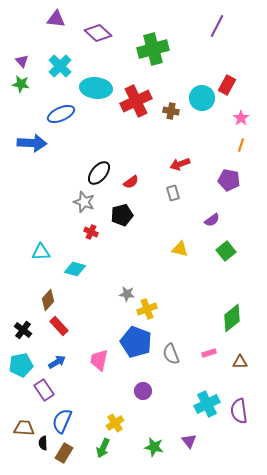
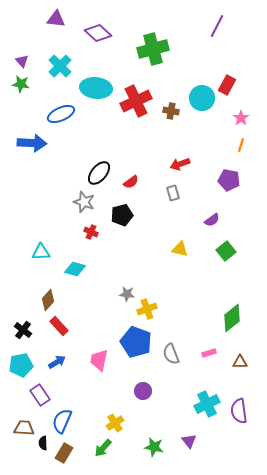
purple rectangle at (44, 390): moved 4 px left, 5 px down
green arrow at (103, 448): rotated 18 degrees clockwise
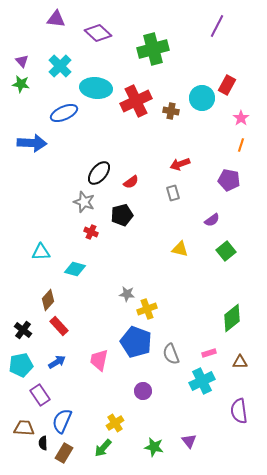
blue ellipse at (61, 114): moved 3 px right, 1 px up
cyan cross at (207, 404): moved 5 px left, 23 px up
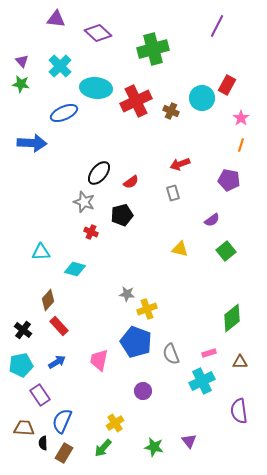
brown cross at (171, 111): rotated 14 degrees clockwise
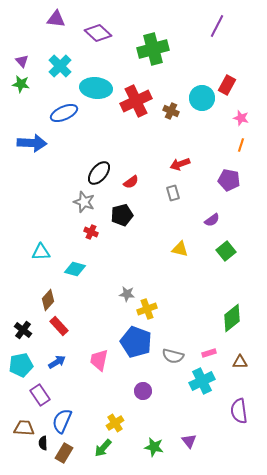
pink star at (241, 118): rotated 21 degrees counterclockwise
gray semicircle at (171, 354): moved 2 px right, 2 px down; rotated 55 degrees counterclockwise
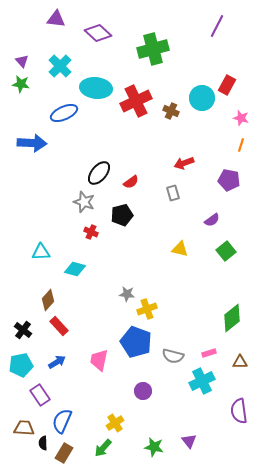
red arrow at (180, 164): moved 4 px right, 1 px up
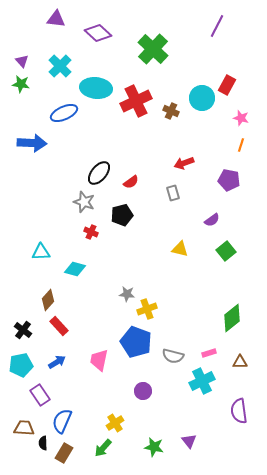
green cross at (153, 49): rotated 32 degrees counterclockwise
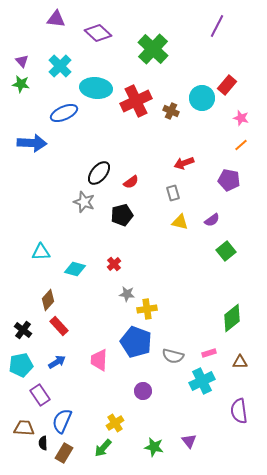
red rectangle at (227, 85): rotated 12 degrees clockwise
orange line at (241, 145): rotated 32 degrees clockwise
red cross at (91, 232): moved 23 px right, 32 px down; rotated 24 degrees clockwise
yellow triangle at (180, 249): moved 27 px up
yellow cross at (147, 309): rotated 12 degrees clockwise
pink trapezoid at (99, 360): rotated 10 degrees counterclockwise
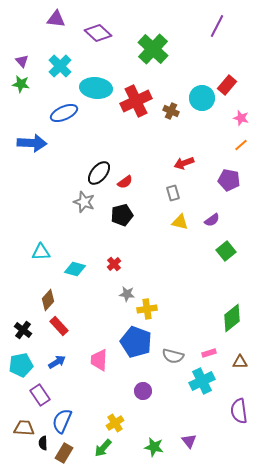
red semicircle at (131, 182): moved 6 px left
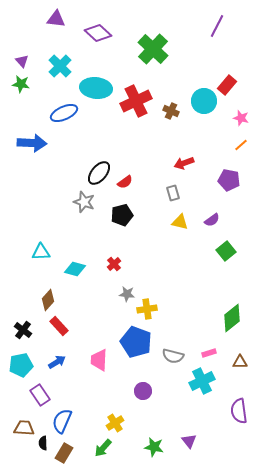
cyan circle at (202, 98): moved 2 px right, 3 px down
